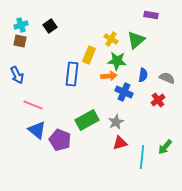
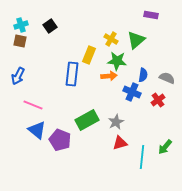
blue arrow: moved 1 px right, 1 px down; rotated 54 degrees clockwise
blue cross: moved 8 px right
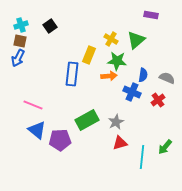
blue arrow: moved 18 px up
purple pentagon: rotated 25 degrees counterclockwise
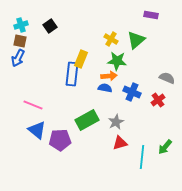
yellow rectangle: moved 8 px left, 4 px down
blue semicircle: moved 38 px left, 13 px down; rotated 88 degrees counterclockwise
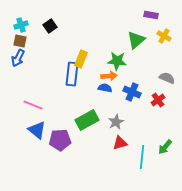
yellow cross: moved 53 px right, 3 px up
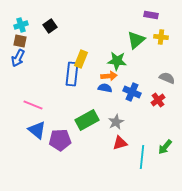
yellow cross: moved 3 px left, 1 px down; rotated 24 degrees counterclockwise
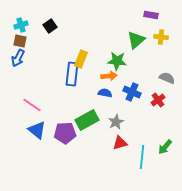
blue semicircle: moved 5 px down
pink line: moved 1 px left; rotated 12 degrees clockwise
purple pentagon: moved 5 px right, 7 px up
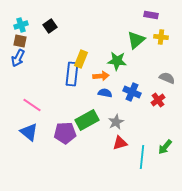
orange arrow: moved 8 px left
blue triangle: moved 8 px left, 2 px down
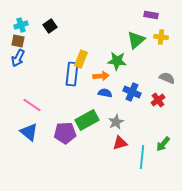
brown square: moved 2 px left
green arrow: moved 2 px left, 3 px up
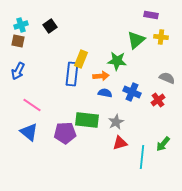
blue arrow: moved 13 px down
green rectangle: rotated 35 degrees clockwise
